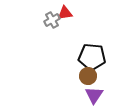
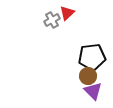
red triangle: moved 2 px right; rotated 35 degrees counterclockwise
black pentagon: rotated 12 degrees counterclockwise
purple triangle: moved 1 px left, 4 px up; rotated 18 degrees counterclockwise
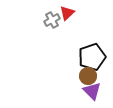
black pentagon: rotated 12 degrees counterclockwise
purple triangle: moved 1 px left
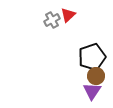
red triangle: moved 1 px right, 2 px down
brown circle: moved 8 px right
purple triangle: rotated 18 degrees clockwise
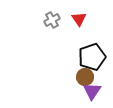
red triangle: moved 11 px right, 4 px down; rotated 21 degrees counterclockwise
brown circle: moved 11 px left, 1 px down
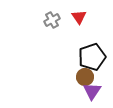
red triangle: moved 2 px up
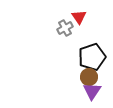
gray cross: moved 13 px right, 8 px down
brown circle: moved 4 px right
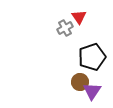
brown circle: moved 9 px left, 5 px down
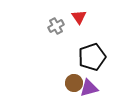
gray cross: moved 9 px left, 2 px up
brown circle: moved 6 px left, 1 px down
purple triangle: moved 3 px left, 3 px up; rotated 42 degrees clockwise
